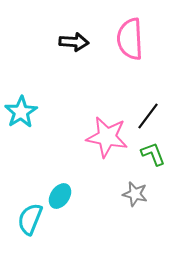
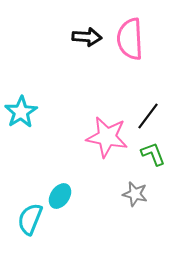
black arrow: moved 13 px right, 5 px up
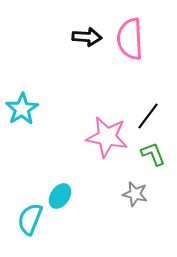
cyan star: moved 1 px right, 3 px up
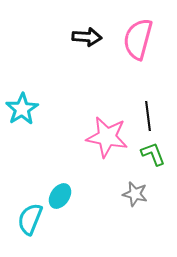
pink semicircle: moved 8 px right; rotated 18 degrees clockwise
black line: rotated 44 degrees counterclockwise
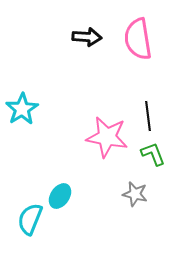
pink semicircle: rotated 24 degrees counterclockwise
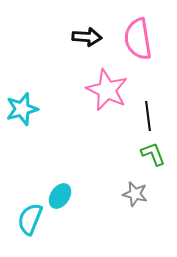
cyan star: rotated 16 degrees clockwise
pink star: moved 47 px up; rotated 15 degrees clockwise
